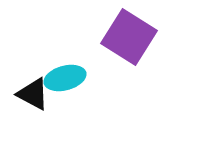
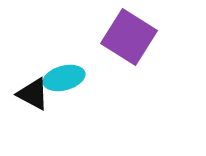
cyan ellipse: moved 1 px left
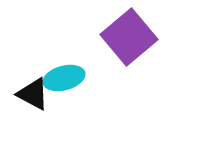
purple square: rotated 18 degrees clockwise
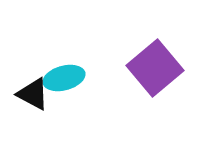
purple square: moved 26 px right, 31 px down
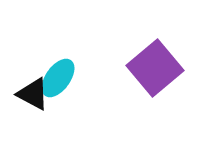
cyan ellipse: moved 6 px left; rotated 39 degrees counterclockwise
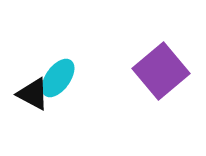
purple square: moved 6 px right, 3 px down
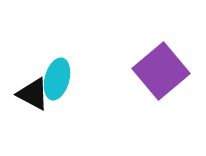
cyan ellipse: moved 1 px left, 1 px down; rotated 21 degrees counterclockwise
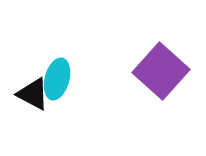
purple square: rotated 8 degrees counterclockwise
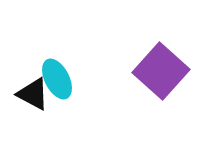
cyan ellipse: rotated 42 degrees counterclockwise
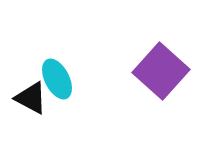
black triangle: moved 2 px left, 4 px down
